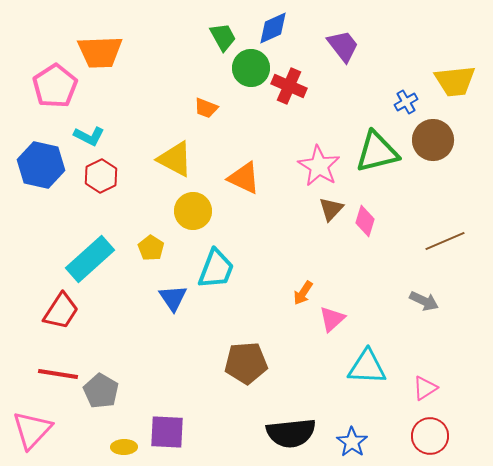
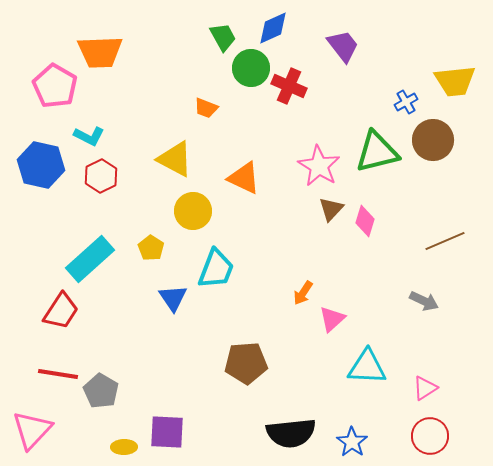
pink pentagon at (55, 86): rotated 9 degrees counterclockwise
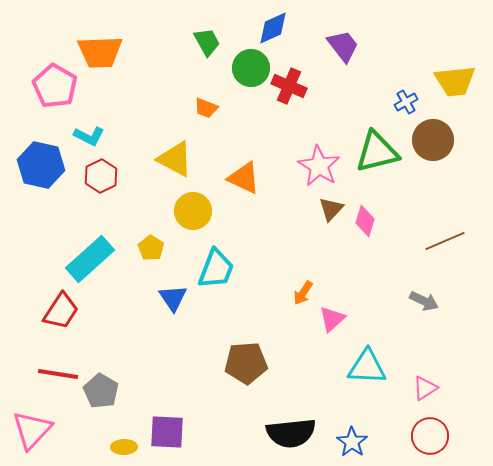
green trapezoid at (223, 37): moved 16 px left, 5 px down
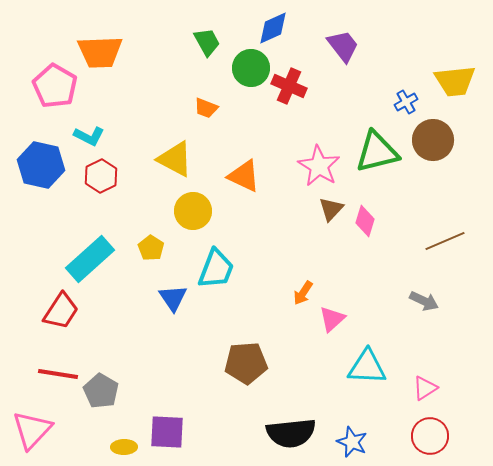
orange triangle at (244, 178): moved 2 px up
blue star at (352, 442): rotated 12 degrees counterclockwise
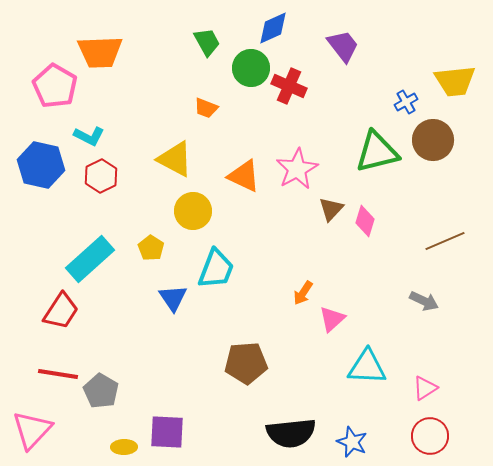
pink star at (319, 166): moved 22 px left, 3 px down; rotated 12 degrees clockwise
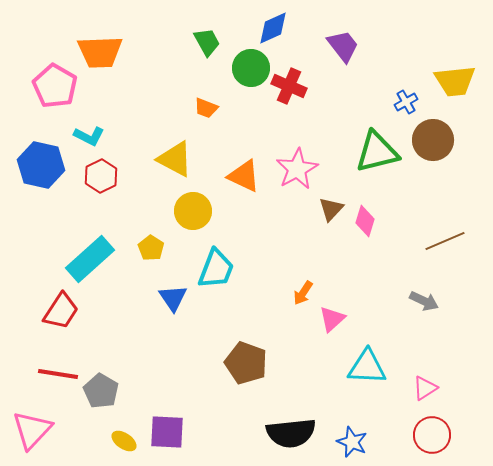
brown pentagon at (246, 363): rotated 24 degrees clockwise
red circle at (430, 436): moved 2 px right, 1 px up
yellow ellipse at (124, 447): moved 6 px up; rotated 35 degrees clockwise
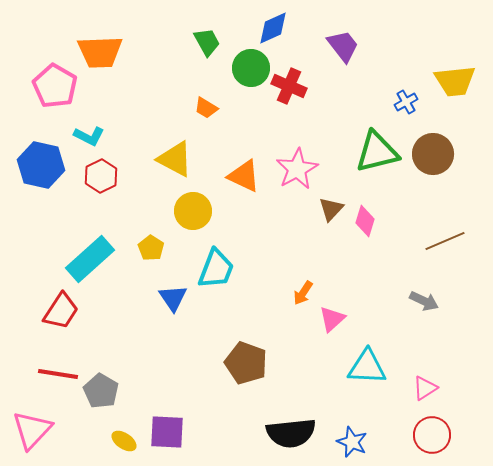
orange trapezoid at (206, 108): rotated 10 degrees clockwise
brown circle at (433, 140): moved 14 px down
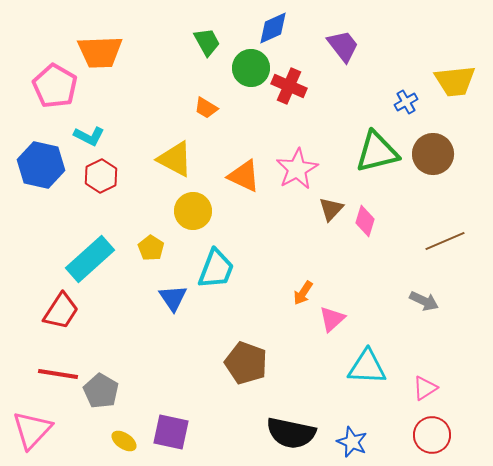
purple square at (167, 432): moved 4 px right; rotated 9 degrees clockwise
black semicircle at (291, 433): rotated 18 degrees clockwise
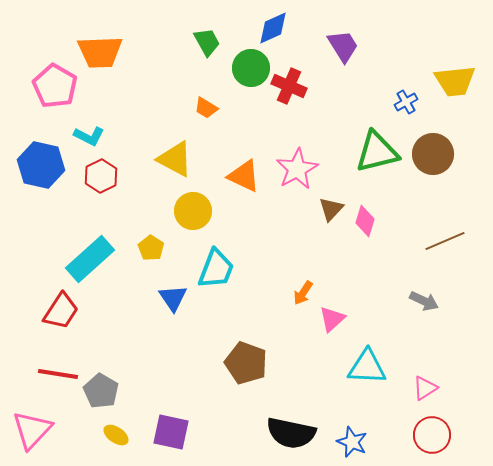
purple trapezoid at (343, 46): rotated 6 degrees clockwise
yellow ellipse at (124, 441): moved 8 px left, 6 px up
